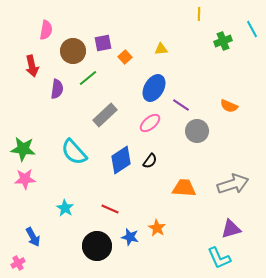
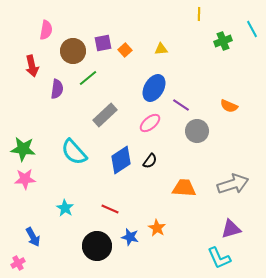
orange square: moved 7 px up
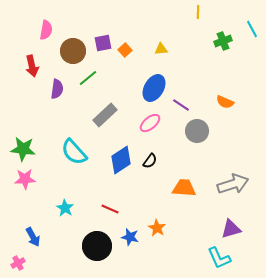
yellow line: moved 1 px left, 2 px up
orange semicircle: moved 4 px left, 4 px up
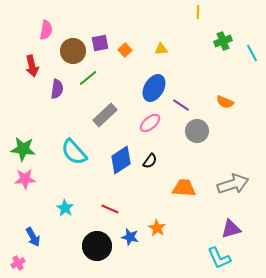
cyan line: moved 24 px down
purple square: moved 3 px left
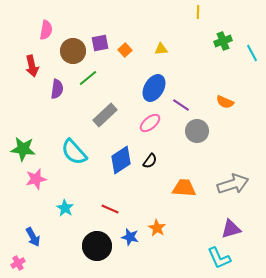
pink star: moved 11 px right; rotated 10 degrees counterclockwise
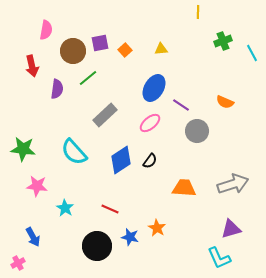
pink star: moved 1 px right, 7 px down; rotated 20 degrees clockwise
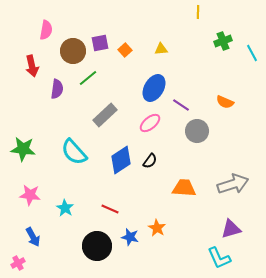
pink star: moved 7 px left, 9 px down
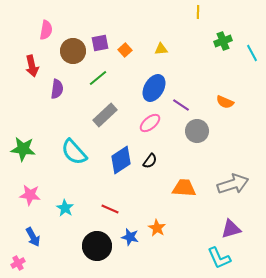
green line: moved 10 px right
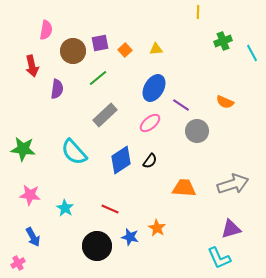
yellow triangle: moved 5 px left
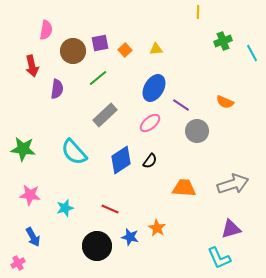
cyan star: rotated 24 degrees clockwise
